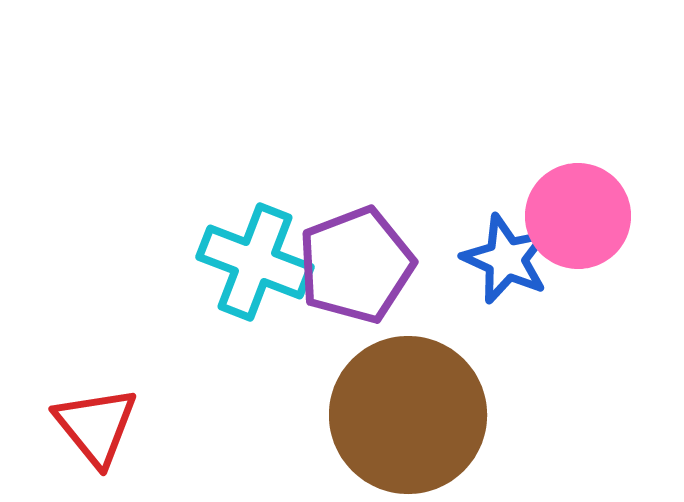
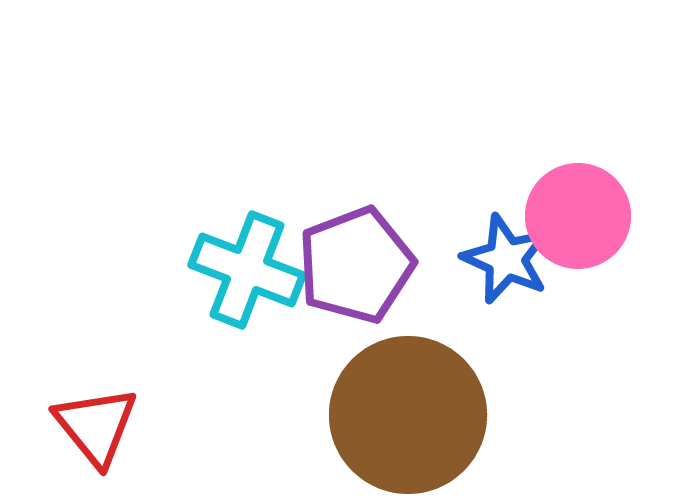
cyan cross: moved 8 px left, 8 px down
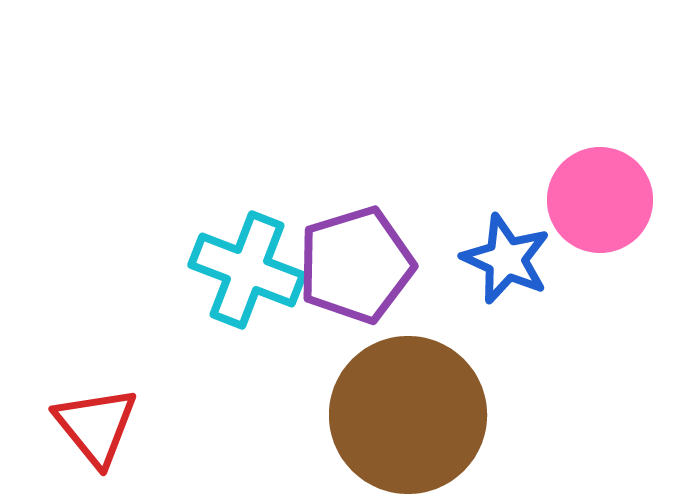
pink circle: moved 22 px right, 16 px up
purple pentagon: rotated 4 degrees clockwise
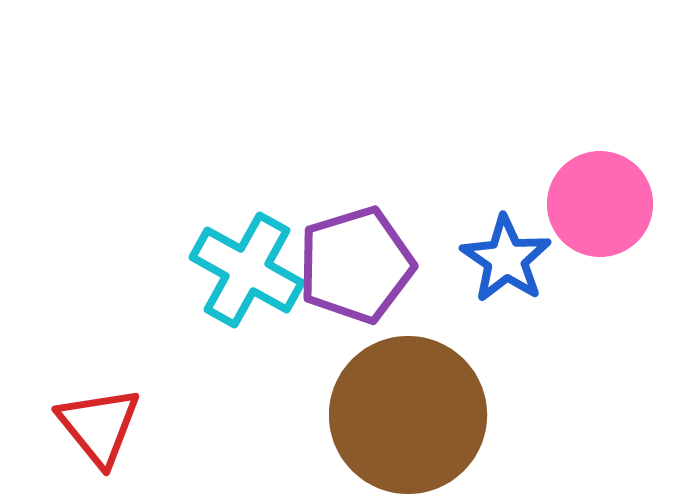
pink circle: moved 4 px down
blue star: rotated 10 degrees clockwise
cyan cross: rotated 8 degrees clockwise
red triangle: moved 3 px right
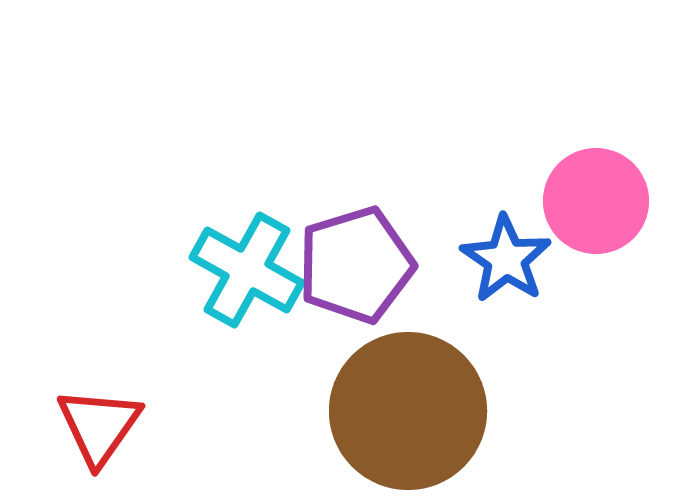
pink circle: moved 4 px left, 3 px up
brown circle: moved 4 px up
red triangle: rotated 14 degrees clockwise
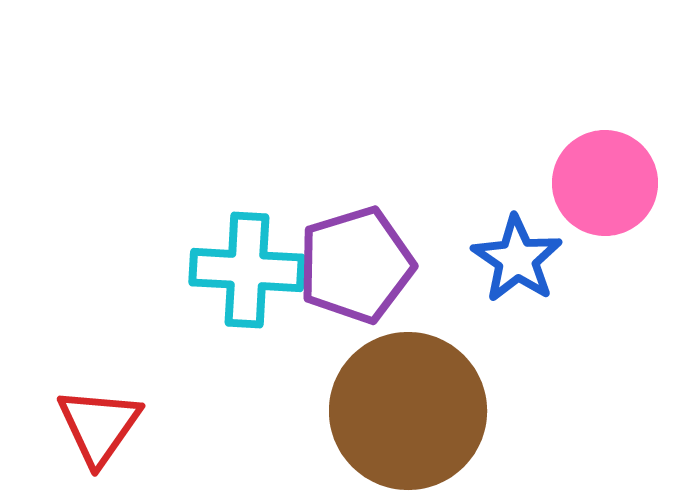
pink circle: moved 9 px right, 18 px up
blue star: moved 11 px right
cyan cross: rotated 26 degrees counterclockwise
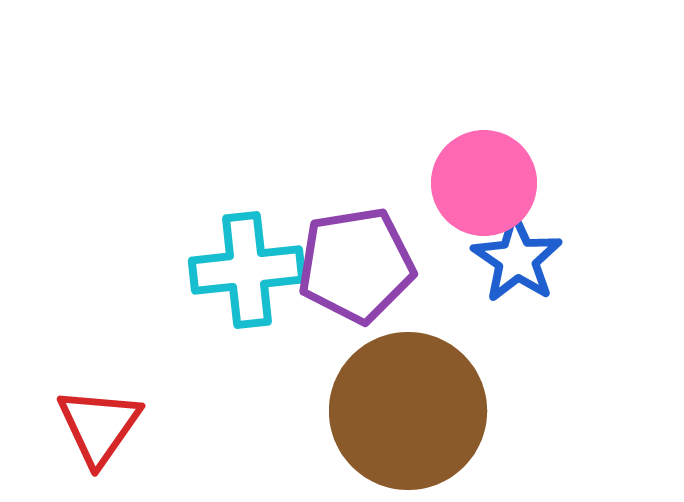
pink circle: moved 121 px left
purple pentagon: rotated 8 degrees clockwise
cyan cross: rotated 9 degrees counterclockwise
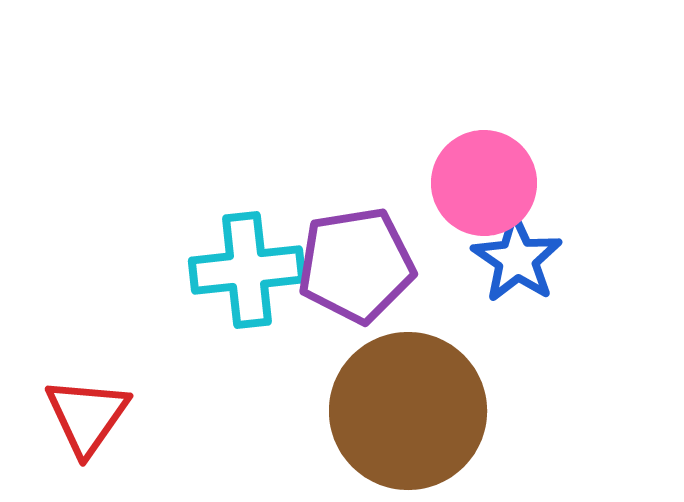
red triangle: moved 12 px left, 10 px up
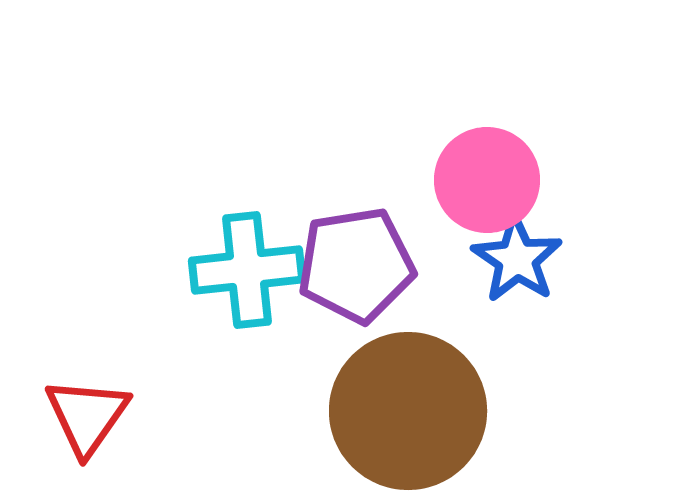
pink circle: moved 3 px right, 3 px up
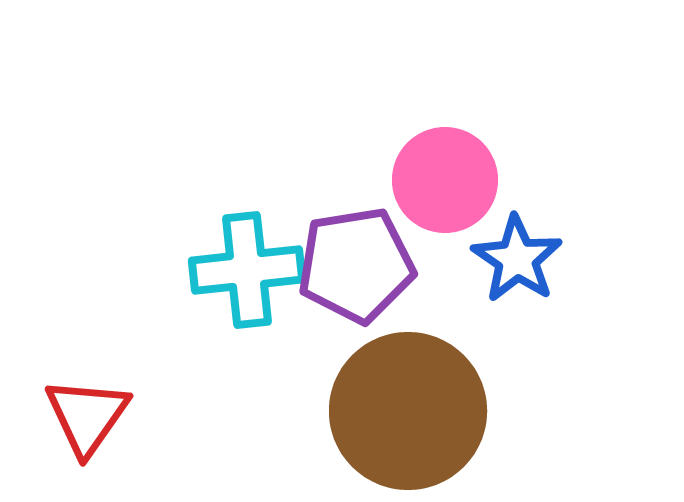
pink circle: moved 42 px left
